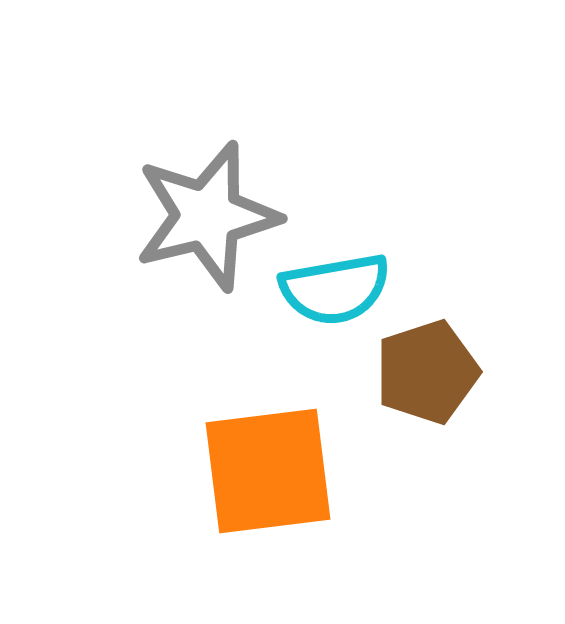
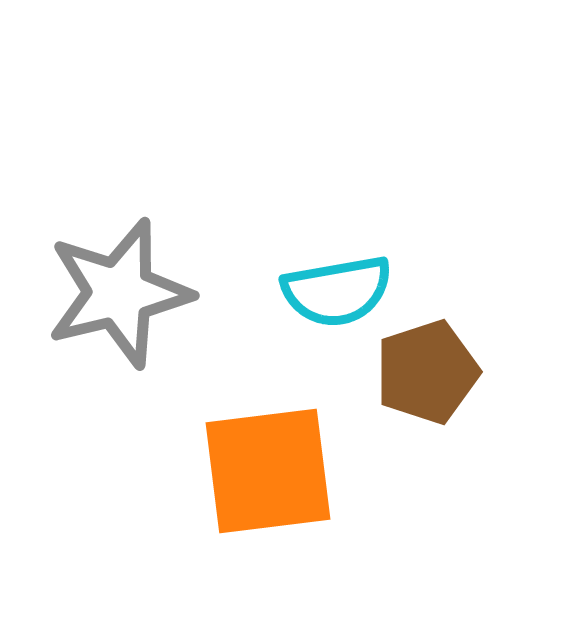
gray star: moved 88 px left, 77 px down
cyan semicircle: moved 2 px right, 2 px down
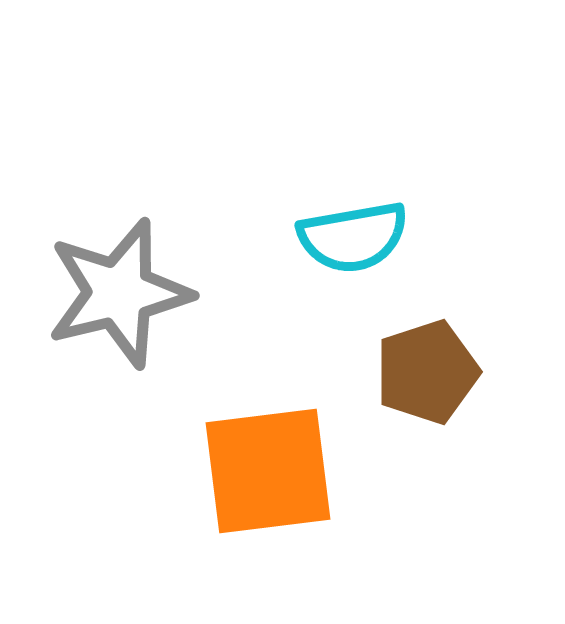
cyan semicircle: moved 16 px right, 54 px up
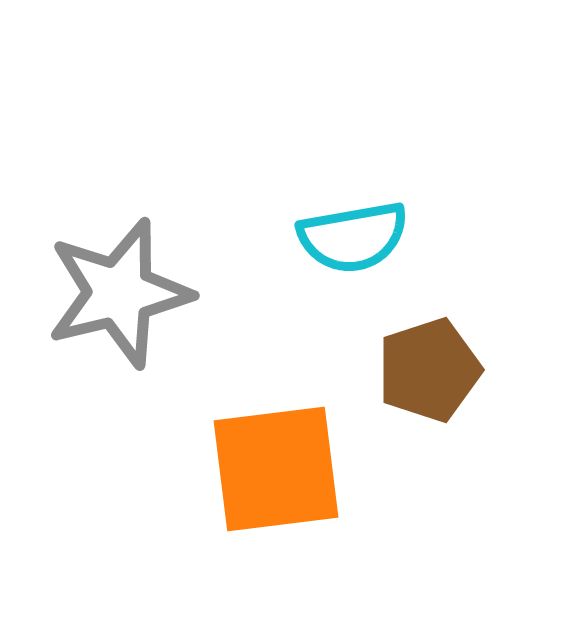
brown pentagon: moved 2 px right, 2 px up
orange square: moved 8 px right, 2 px up
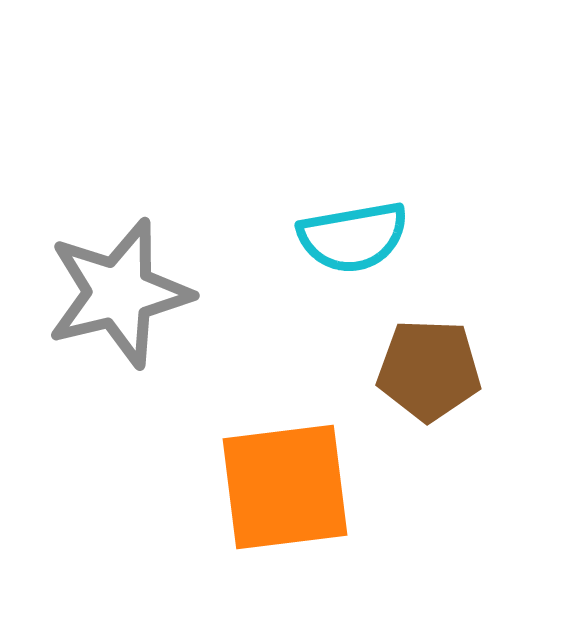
brown pentagon: rotated 20 degrees clockwise
orange square: moved 9 px right, 18 px down
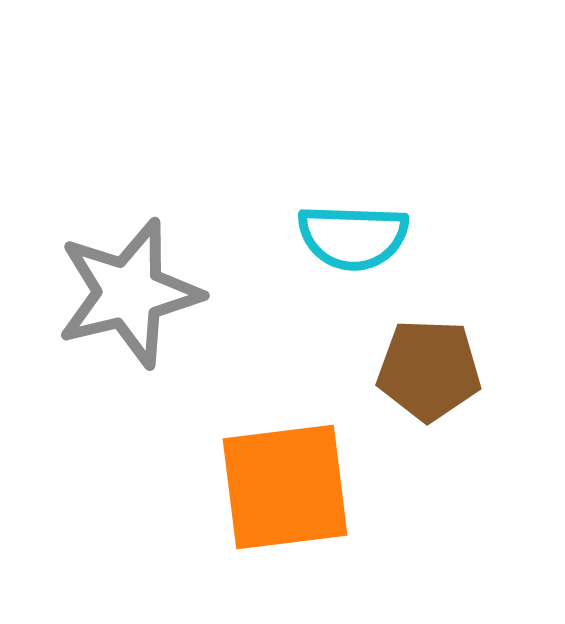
cyan semicircle: rotated 12 degrees clockwise
gray star: moved 10 px right
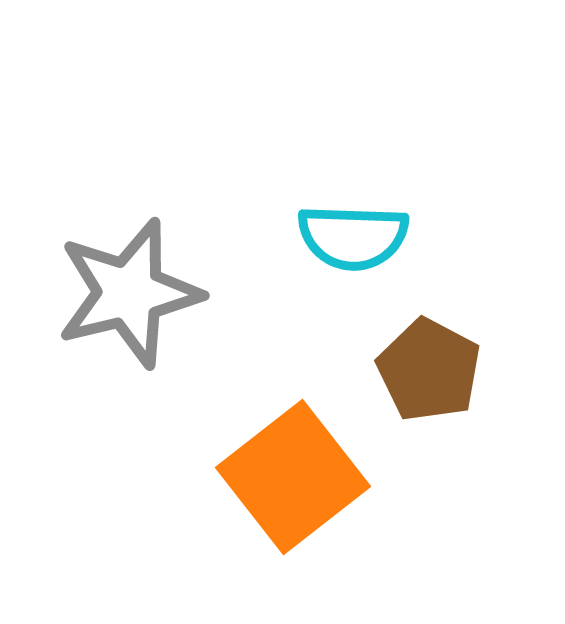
brown pentagon: rotated 26 degrees clockwise
orange square: moved 8 px right, 10 px up; rotated 31 degrees counterclockwise
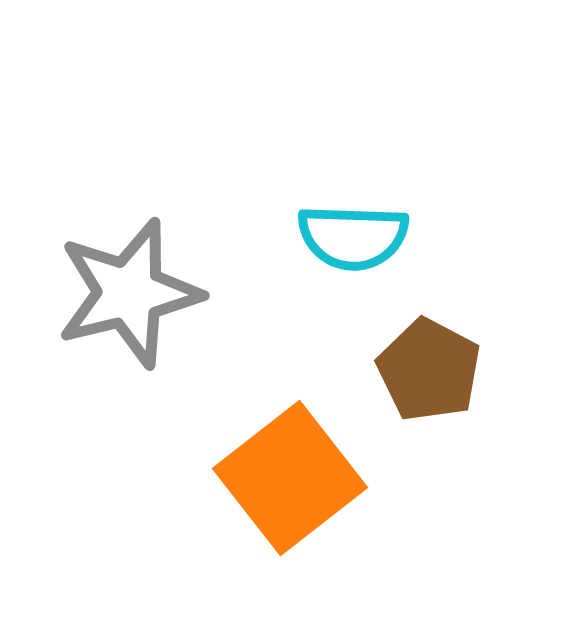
orange square: moved 3 px left, 1 px down
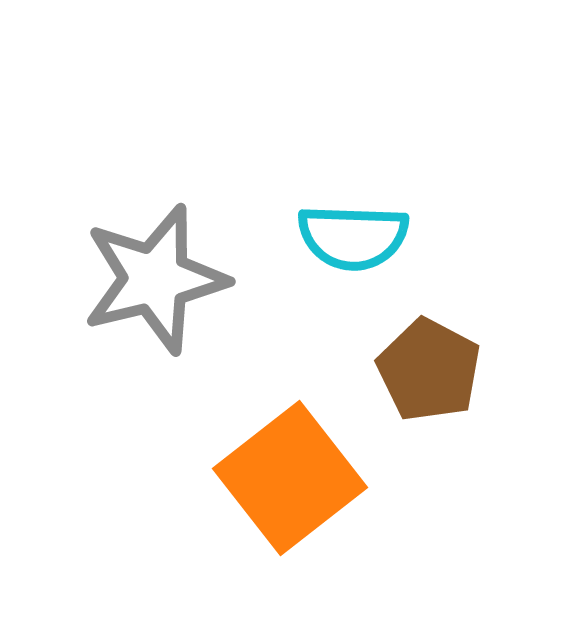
gray star: moved 26 px right, 14 px up
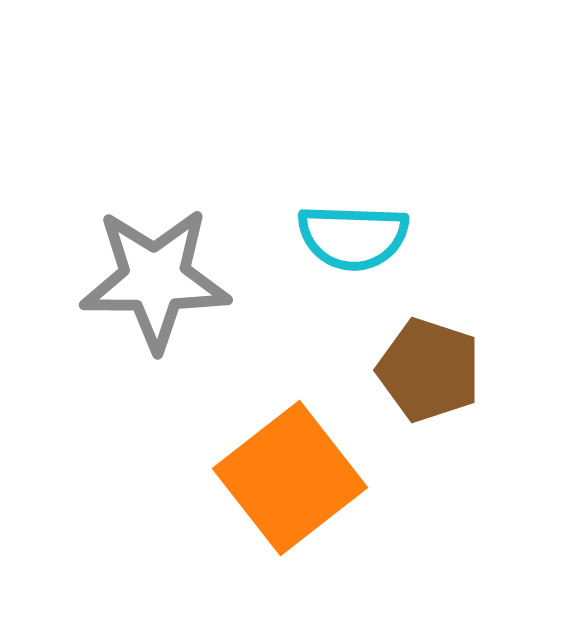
gray star: rotated 14 degrees clockwise
brown pentagon: rotated 10 degrees counterclockwise
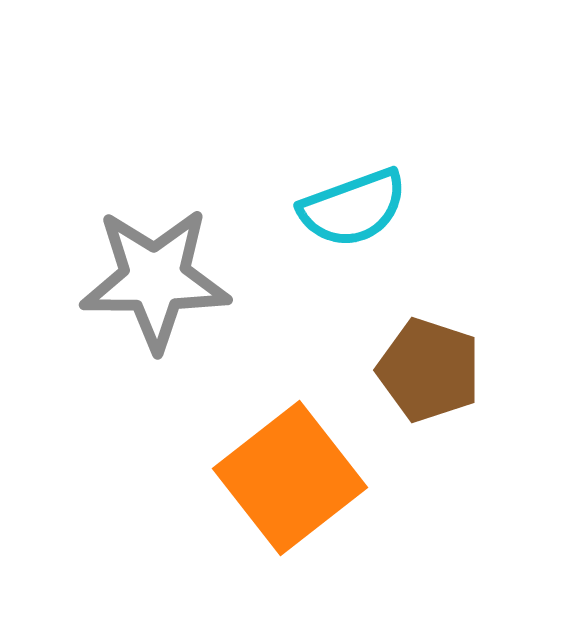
cyan semicircle: moved 29 px up; rotated 22 degrees counterclockwise
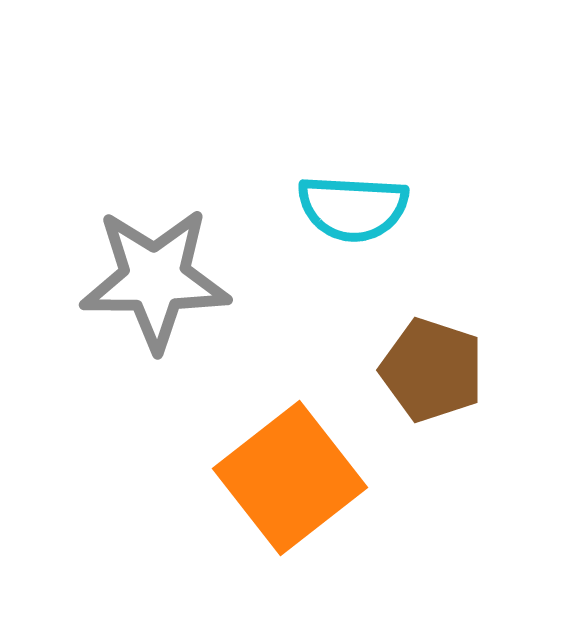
cyan semicircle: rotated 23 degrees clockwise
brown pentagon: moved 3 px right
